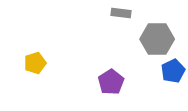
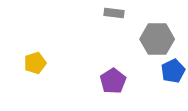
gray rectangle: moved 7 px left
purple pentagon: moved 2 px right, 1 px up
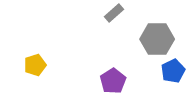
gray rectangle: rotated 48 degrees counterclockwise
yellow pentagon: moved 2 px down
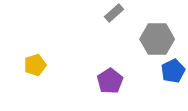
purple pentagon: moved 3 px left
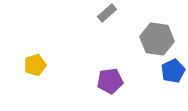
gray rectangle: moved 7 px left
gray hexagon: rotated 8 degrees clockwise
purple pentagon: rotated 25 degrees clockwise
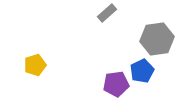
gray hexagon: rotated 16 degrees counterclockwise
blue pentagon: moved 31 px left
purple pentagon: moved 6 px right, 3 px down
